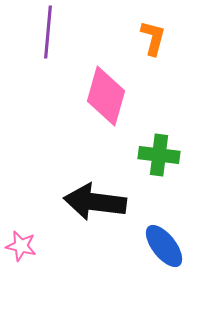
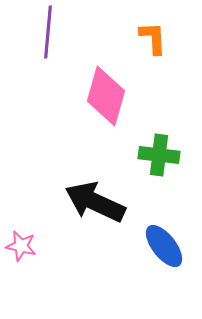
orange L-shape: rotated 18 degrees counterclockwise
black arrow: rotated 18 degrees clockwise
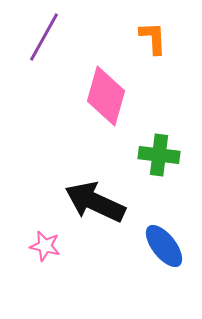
purple line: moved 4 px left, 5 px down; rotated 24 degrees clockwise
pink star: moved 24 px right
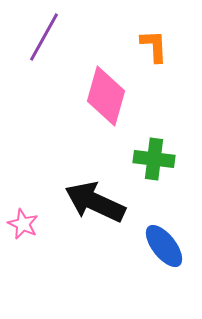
orange L-shape: moved 1 px right, 8 px down
green cross: moved 5 px left, 4 px down
pink star: moved 22 px left, 22 px up; rotated 12 degrees clockwise
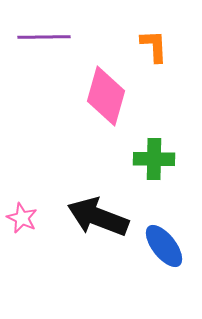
purple line: rotated 60 degrees clockwise
green cross: rotated 6 degrees counterclockwise
black arrow: moved 3 px right, 15 px down; rotated 4 degrees counterclockwise
pink star: moved 1 px left, 6 px up
